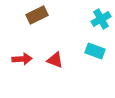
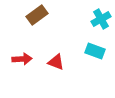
brown rectangle: rotated 10 degrees counterclockwise
red triangle: moved 1 px right, 2 px down
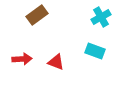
cyan cross: moved 2 px up
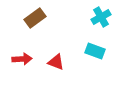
brown rectangle: moved 2 px left, 3 px down
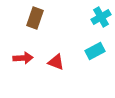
brown rectangle: rotated 35 degrees counterclockwise
cyan rectangle: rotated 48 degrees counterclockwise
red arrow: moved 1 px right, 1 px up
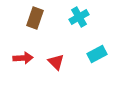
cyan cross: moved 22 px left
cyan rectangle: moved 2 px right, 3 px down
red triangle: rotated 24 degrees clockwise
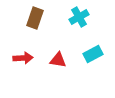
cyan rectangle: moved 4 px left
red triangle: moved 2 px right, 2 px up; rotated 36 degrees counterclockwise
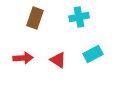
cyan cross: rotated 18 degrees clockwise
red triangle: rotated 24 degrees clockwise
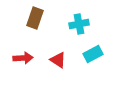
cyan cross: moved 7 px down
